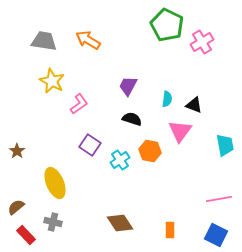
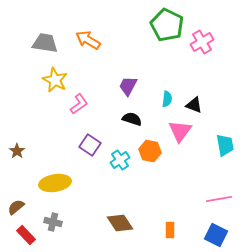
gray trapezoid: moved 1 px right, 2 px down
yellow star: moved 3 px right, 1 px up
yellow ellipse: rotated 76 degrees counterclockwise
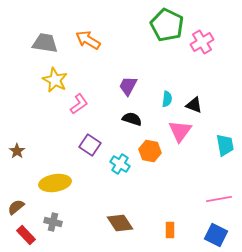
cyan cross: moved 4 px down; rotated 24 degrees counterclockwise
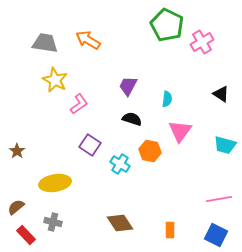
black triangle: moved 27 px right, 11 px up; rotated 12 degrees clockwise
cyan trapezoid: rotated 115 degrees clockwise
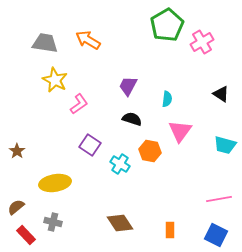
green pentagon: rotated 16 degrees clockwise
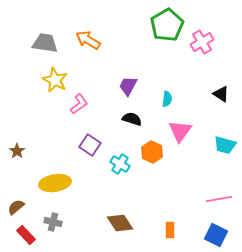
orange hexagon: moved 2 px right, 1 px down; rotated 15 degrees clockwise
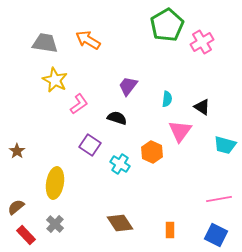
purple trapezoid: rotated 10 degrees clockwise
black triangle: moved 19 px left, 13 px down
black semicircle: moved 15 px left, 1 px up
yellow ellipse: rotated 72 degrees counterclockwise
gray cross: moved 2 px right, 2 px down; rotated 30 degrees clockwise
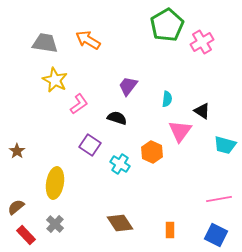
black triangle: moved 4 px down
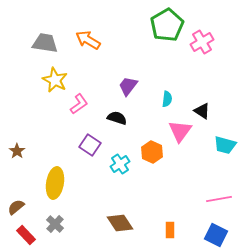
cyan cross: rotated 24 degrees clockwise
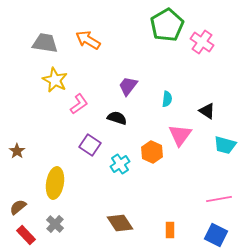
pink cross: rotated 25 degrees counterclockwise
black triangle: moved 5 px right
pink triangle: moved 4 px down
brown semicircle: moved 2 px right
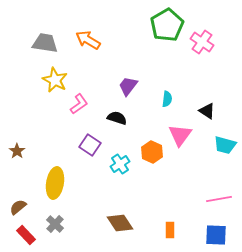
blue square: rotated 25 degrees counterclockwise
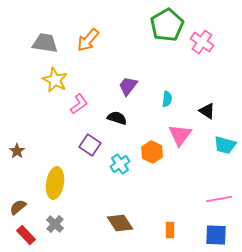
orange arrow: rotated 80 degrees counterclockwise
